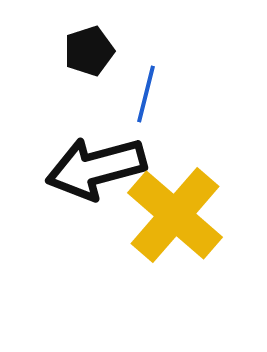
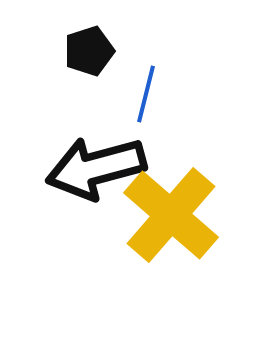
yellow cross: moved 4 px left
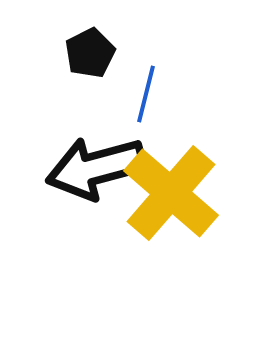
black pentagon: moved 1 px right, 2 px down; rotated 9 degrees counterclockwise
yellow cross: moved 22 px up
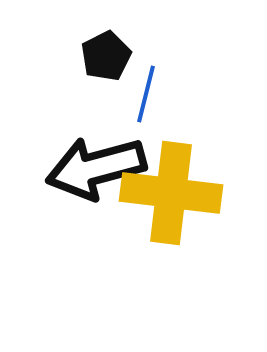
black pentagon: moved 16 px right, 3 px down
yellow cross: rotated 34 degrees counterclockwise
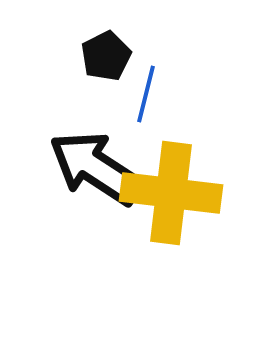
black arrow: rotated 48 degrees clockwise
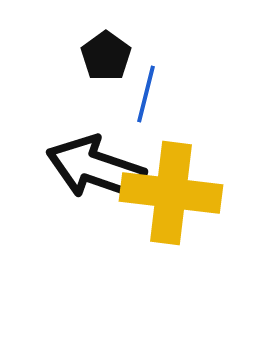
black pentagon: rotated 9 degrees counterclockwise
black arrow: rotated 14 degrees counterclockwise
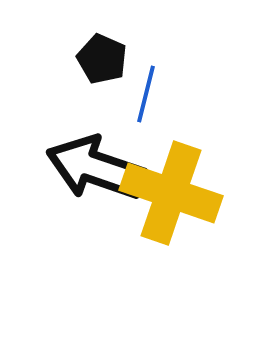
black pentagon: moved 4 px left, 3 px down; rotated 12 degrees counterclockwise
yellow cross: rotated 12 degrees clockwise
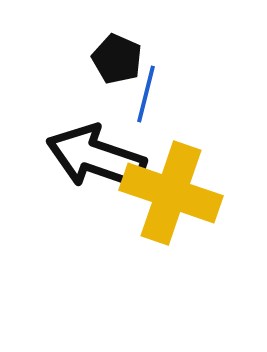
black pentagon: moved 15 px right
black arrow: moved 11 px up
